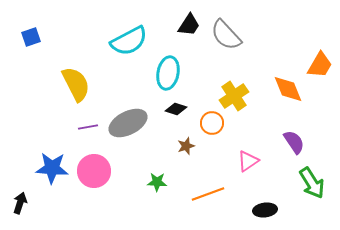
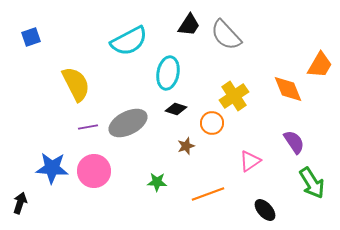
pink triangle: moved 2 px right
black ellipse: rotated 55 degrees clockwise
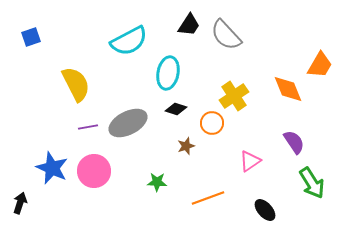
blue star: rotated 20 degrees clockwise
orange line: moved 4 px down
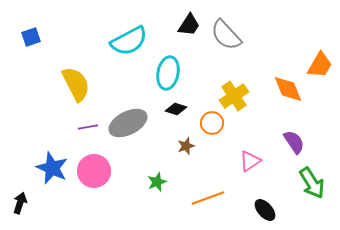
green star: rotated 24 degrees counterclockwise
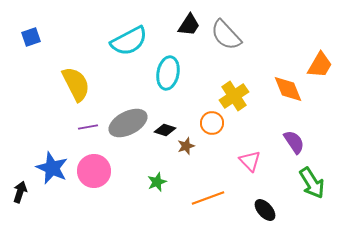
black diamond: moved 11 px left, 21 px down
pink triangle: rotated 40 degrees counterclockwise
black arrow: moved 11 px up
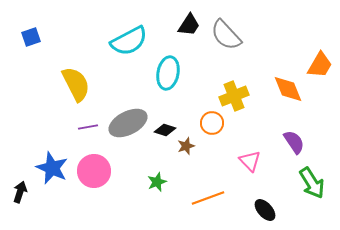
yellow cross: rotated 12 degrees clockwise
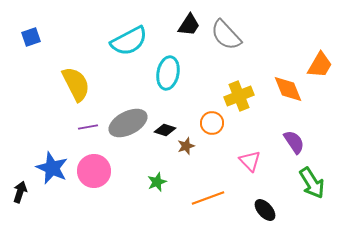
yellow cross: moved 5 px right
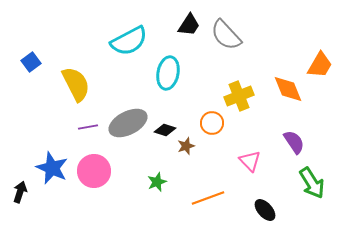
blue square: moved 25 px down; rotated 18 degrees counterclockwise
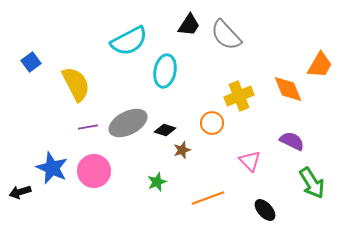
cyan ellipse: moved 3 px left, 2 px up
purple semicircle: moved 2 px left, 1 px up; rotated 30 degrees counterclockwise
brown star: moved 4 px left, 4 px down
black arrow: rotated 125 degrees counterclockwise
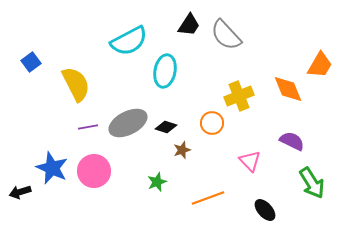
black diamond: moved 1 px right, 3 px up
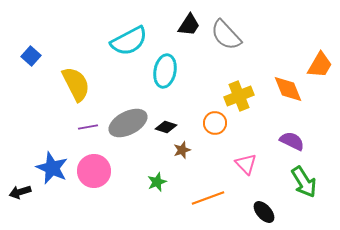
blue square: moved 6 px up; rotated 12 degrees counterclockwise
orange circle: moved 3 px right
pink triangle: moved 4 px left, 3 px down
green arrow: moved 8 px left, 1 px up
black ellipse: moved 1 px left, 2 px down
